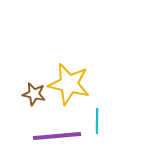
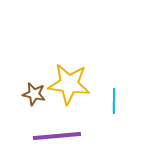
yellow star: rotated 6 degrees counterclockwise
cyan line: moved 17 px right, 20 px up
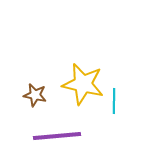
yellow star: moved 14 px right; rotated 6 degrees clockwise
brown star: moved 1 px right, 1 px down
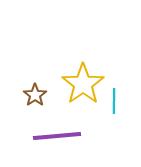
yellow star: rotated 24 degrees clockwise
brown star: rotated 25 degrees clockwise
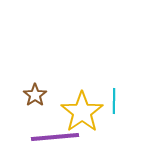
yellow star: moved 1 px left, 28 px down
purple line: moved 2 px left, 1 px down
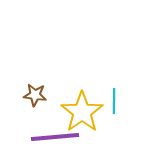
brown star: rotated 30 degrees counterclockwise
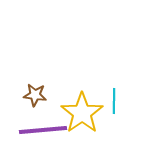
yellow star: moved 1 px down
purple line: moved 12 px left, 7 px up
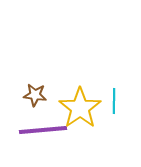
yellow star: moved 2 px left, 5 px up
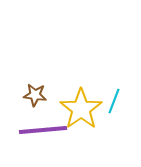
cyan line: rotated 20 degrees clockwise
yellow star: moved 1 px right, 1 px down
